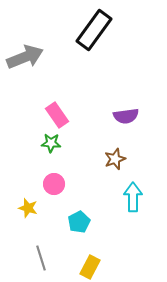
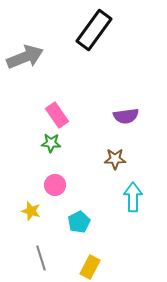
brown star: rotated 20 degrees clockwise
pink circle: moved 1 px right, 1 px down
yellow star: moved 3 px right, 3 px down
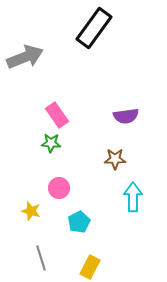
black rectangle: moved 2 px up
pink circle: moved 4 px right, 3 px down
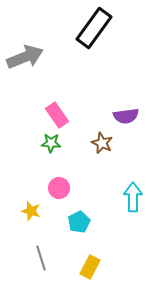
brown star: moved 13 px left, 16 px up; rotated 25 degrees clockwise
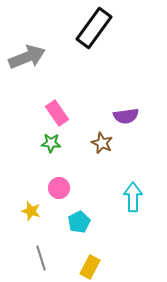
gray arrow: moved 2 px right
pink rectangle: moved 2 px up
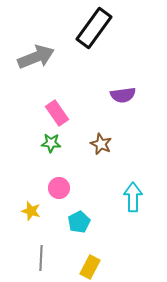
gray arrow: moved 9 px right
purple semicircle: moved 3 px left, 21 px up
brown star: moved 1 px left, 1 px down
gray line: rotated 20 degrees clockwise
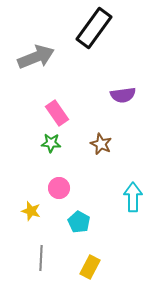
cyan pentagon: rotated 15 degrees counterclockwise
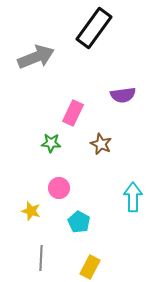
pink rectangle: moved 16 px right; rotated 60 degrees clockwise
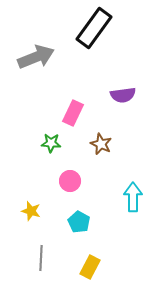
pink circle: moved 11 px right, 7 px up
